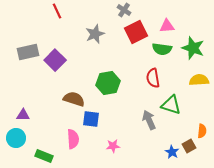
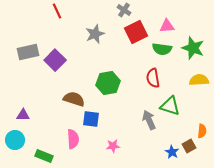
green triangle: moved 1 px left, 1 px down
cyan circle: moved 1 px left, 2 px down
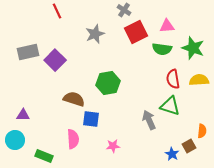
red semicircle: moved 20 px right, 1 px down
blue star: moved 2 px down
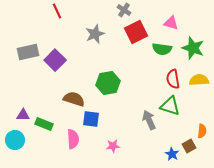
pink triangle: moved 4 px right, 3 px up; rotated 21 degrees clockwise
green rectangle: moved 32 px up
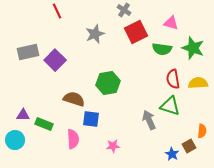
yellow semicircle: moved 1 px left, 3 px down
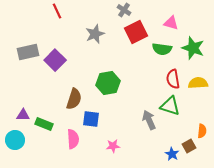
brown semicircle: rotated 90 degrees clockwise
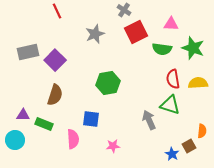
pink triangle: moved 1 px down; rotated 14 degrees counterclockwise
brown semicircle: moved 19 px left, 4 px up
green triangle: moved 1 px up
